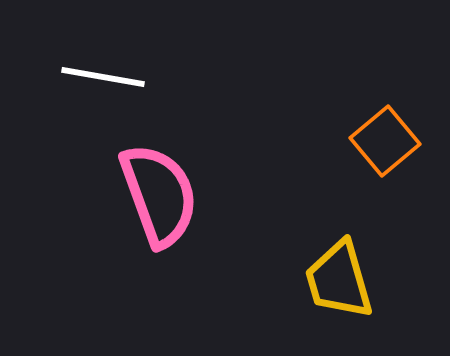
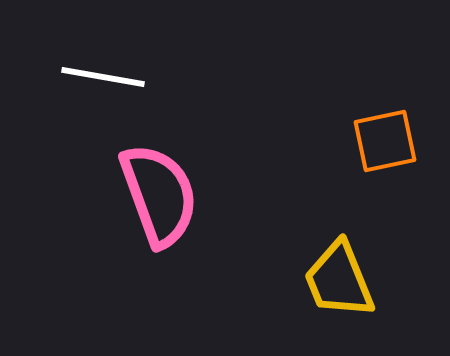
orange square: rotated 28 degrees clockwise
yellow trapezoid: rotated 6 degrees counterclockwise
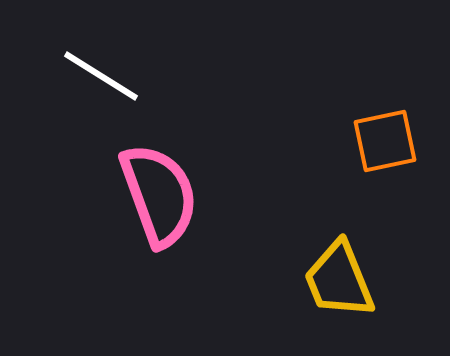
white line: moved 2 px left, 1 px up; rotated 22 degrees clockwise
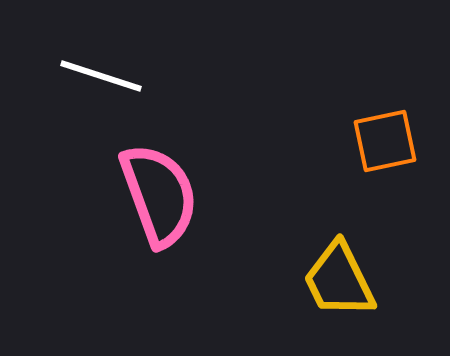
white line: rotated 14 degrees counterclockwise
yellow trapezoid: rotated 4 degrees counterclockwise
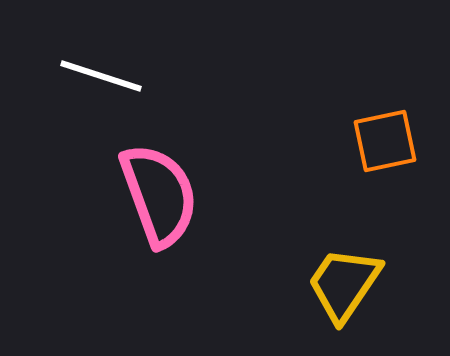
yellow trapezoid: moved 5 px right, 4 px down; rotated 60 degrees clockwise
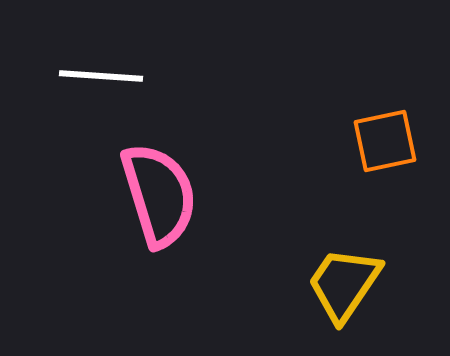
white line: rotated 14 degrees counterclockwise
pink semicircle: rotated 3 degrees clockwise
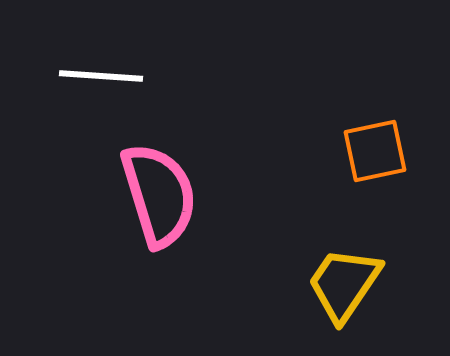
orange square: moved 10 px left, 10 px down
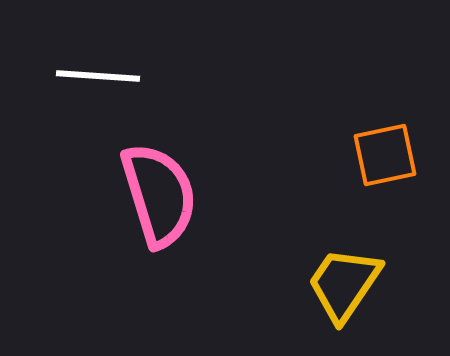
white line: moved 3 px left
orange square: moved 10 px right, 4 px down
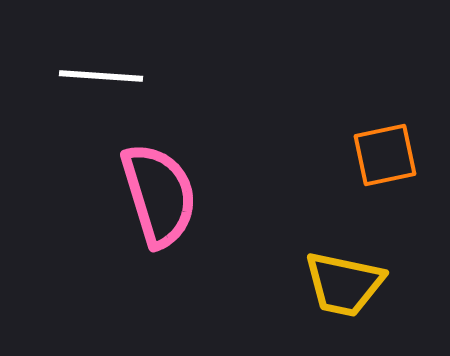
white line: moved 3 px right
yellow trapezoid: rotated 112 degrees counterclockwise
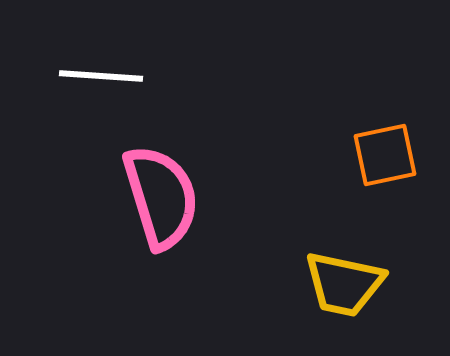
pink semicircle: moved 2 px right, 2 px down
